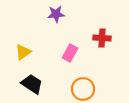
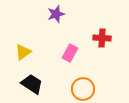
purple star: rotated 12 degrees counterclockwise
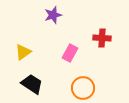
purple star: moved 3 px left, 1 px down
orange circle: moved 1 px up
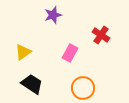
red cross: moved 1 px left, 3 px up; rotated 30 degrees clockwise
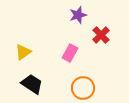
purple star: moved 25 px right
red cross: rotated 12 degrees clockwise
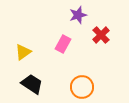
pink rectangle: moved 7 px left, 9 px up
orange circle: moved 1 px left, 1 px up
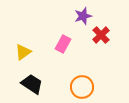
purple star: moved 5 px right, 1 px down
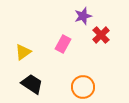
orange circle: moved 1 px right
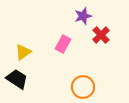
black trapezoid: moved 15 px left, 5 px up
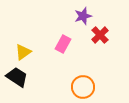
red cross: moved 1 px left
black trapezoid: moved 2 px up
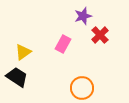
orange circle: moved 1 px left, 1 px down
